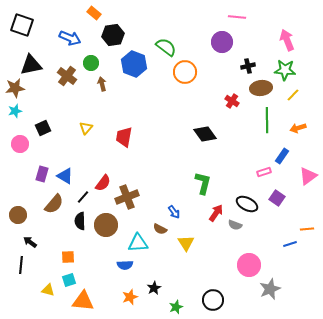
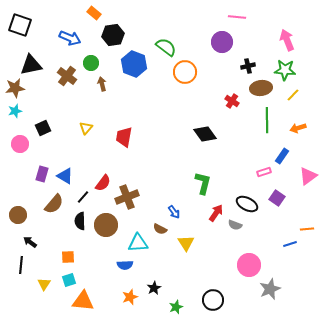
black square at (22, 25): moved 2 px left
yellow triangle at (48, 290): moved 4 px left, 6 px up; rotated 48 degrees clockwise
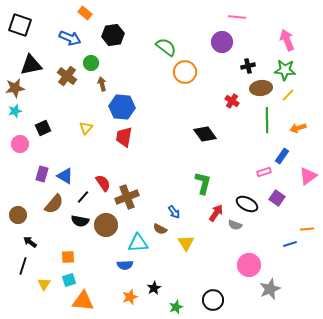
orange rectangle at (94, 13): moved 9 px left
blue hexagon at (134, 64): moved 12 px left, 43 px down; rotated 15 degrees counterclockwise
yellow line at (293, 95): moved 5 px left
red semicircle at (103, 183): rotated 72 degrees counterclockwise
black semicircle at (80, 221): rotated 78 degrees counterclockwise
black line at (21, 265): moved 2 px right, 1 px down; rotated 12 degrees clockwise
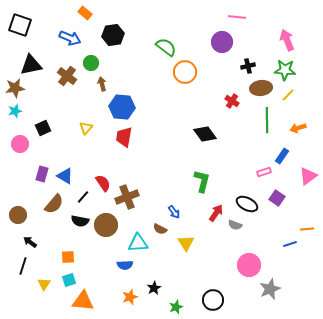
green L-shape at (203, 183): moved 1 px left, 2 px up
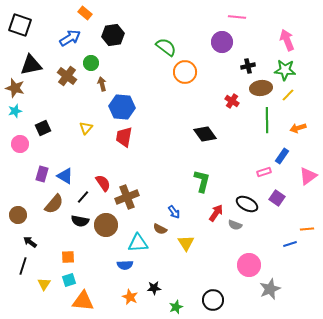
blue arrow at (70, 38): rotated 55 degrees counterclockwise
brown star at (15, 88): rotated 24 degrees clockwise
black star at (154, 288): rotated 24 degrees clockwise
orange star at (130, 297): rotated 28 degrees counterclockwise
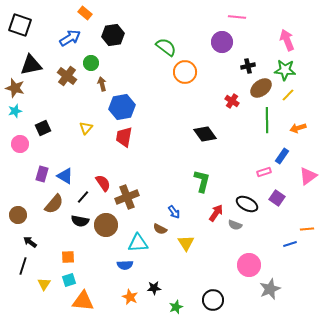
brown ellipse at (261, 88): rotated 30 degrees counterclockwise
blue hexagon at (122, 107): rotated 15 degrees counterclockwise
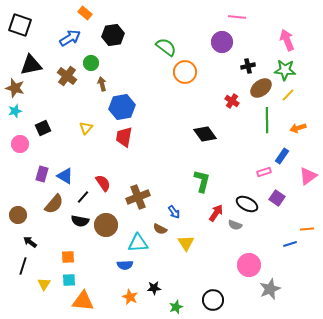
brown cross at (127, 197): moved 11 px right
cyan square at (69, 280): rotated 16 degrees clockwise
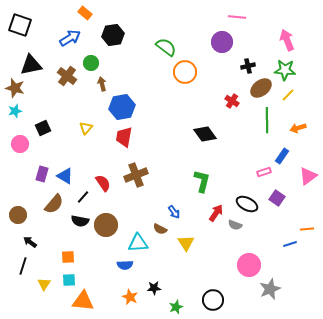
brown cross at (138, 197): moved 2 px left, 22 px up
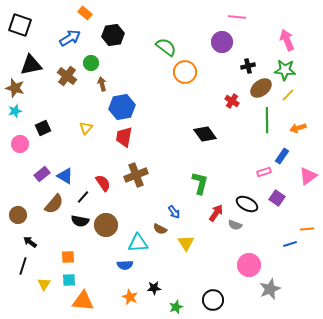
purple rectangle at (42, 174): rotated 35 degrees clockwise
green L-shape at (202, 181): moved 2 px left, 2 px down
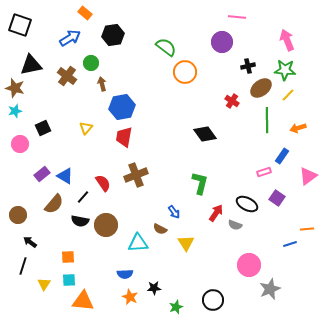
blue semicircle at (125, 265): moved 9 px down
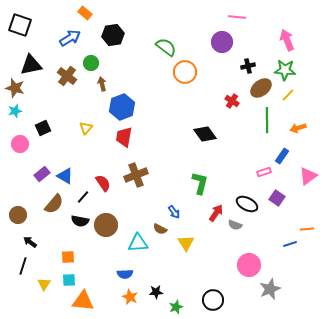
blue hexagon at (122, 107): rotated 10 degrees counterclockwise
black star at (154, 288): moved 2 px right, 4 px down
